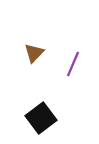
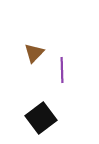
purple line: moved 11 px left, 6 px down; rotated 25 degrees counterclockwise
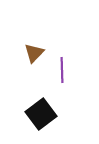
black square: moved 4 px up
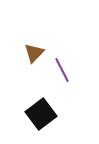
purple line: rotated 25 degrees counterclockwise
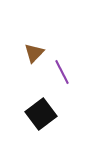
purple line: moved 2 px down
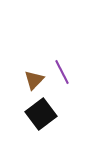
brown triangle: moved 27 px down
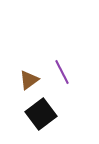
brown triangle: moved 5 px left; rotated 10 degrees clockwise
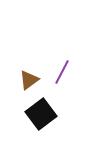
purple line: rotated 55 degrees clockwise
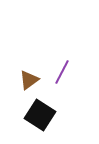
black square: moved 1 px left, 1 px down; rotated 20 degrees counterclockwise
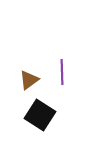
purple line: rotated 30 degrees counterclockwise
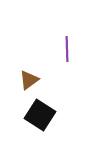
purple line: moved 5 px right, 23 px up
